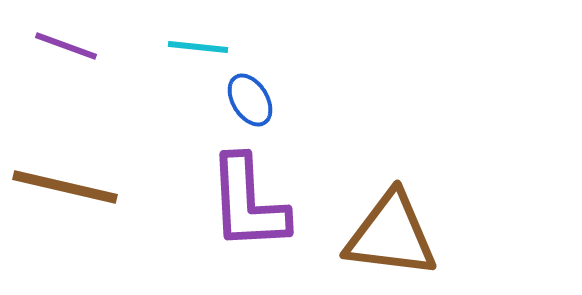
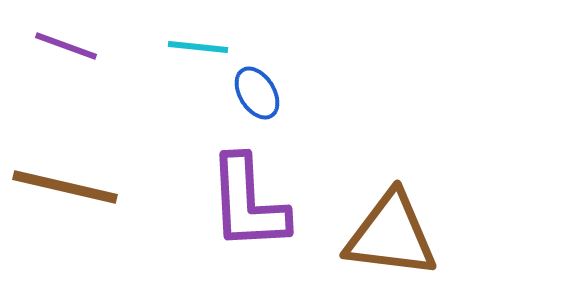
blue ellipse: moved 7 px right, 7 px up
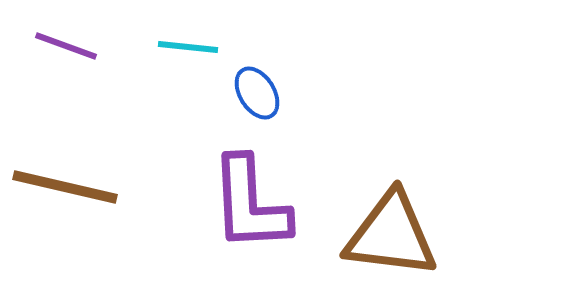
cyan line: moved 10 px left
purple L-shape: moved 2 px right, 1 px down
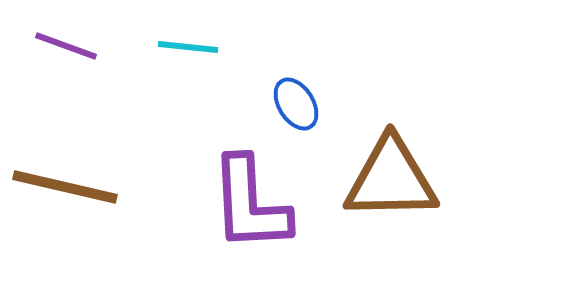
blue ellipse: moved 39 px right, 11 px down
brown triangle: moved 56 px up; rotated 8 degrees counterclockwise
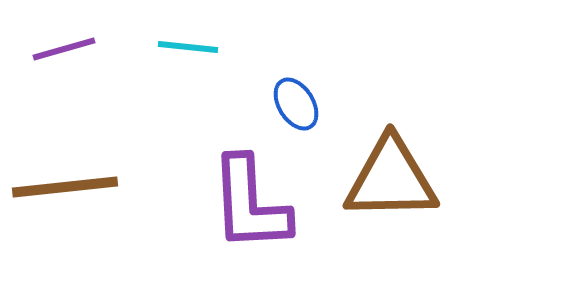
purple line: moved 2 px left, 3 px down; rotated 36 degrees counterclockwise
brown line: rotated 19 degrees counterclockwise
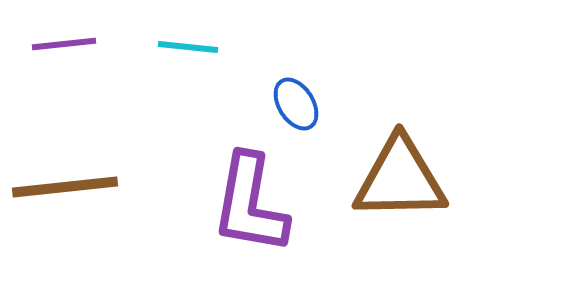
purple line: moved 5 px up; rotated 10 degrees clockwise
brown triangle: moved 9 px right
purple L-shape: rotated 13 degrees clockwise
